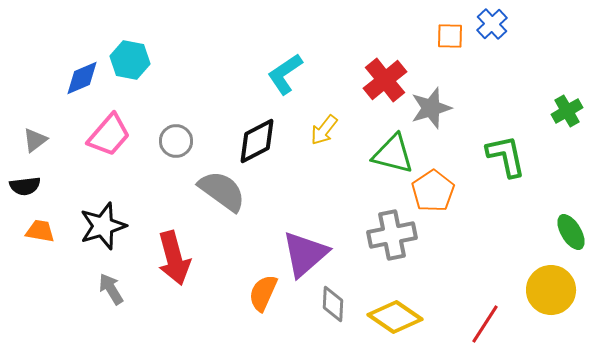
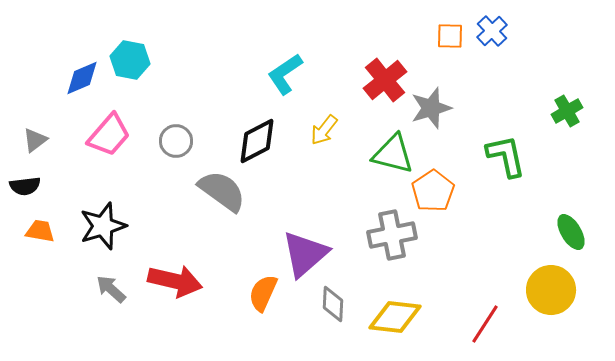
blue cross: moved 7 px down
red arrow: moved 1 px right, 23 px down; rotated 62 degrees counterclockwise
gray arrow: rotated 16 degrees counterclockwise
yellow diamond: rotated 28 degrees counterclockwise
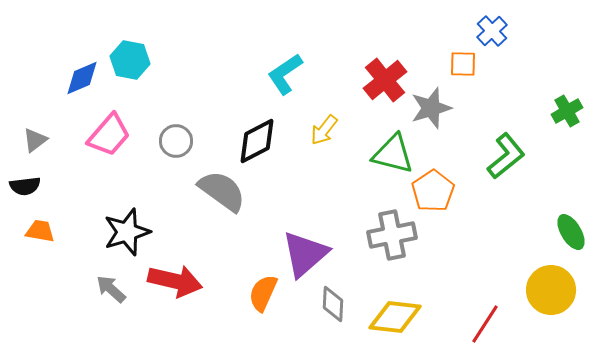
orange square: moved 13 px right, 28 px down
green L-shape: rotated 63 degrees clockwise
black star: moved 24 px right, 6 px down
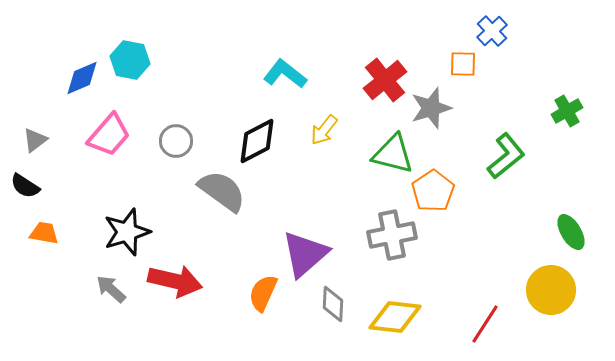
cyan L-shape: rotated 72 degrees clockwise
black semicircle: rotated 40 degrees clockwise
orange trapezoid: moved 4 px right, 2 px down
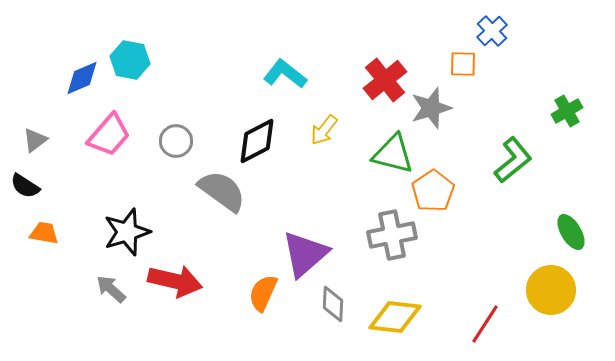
green L-shape: moved 7 px right, 4 px down
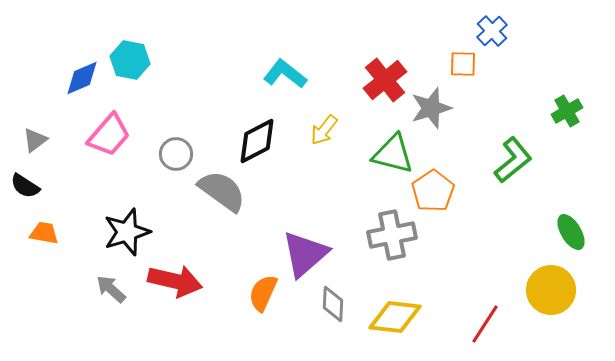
gray circle: moved 13 px down
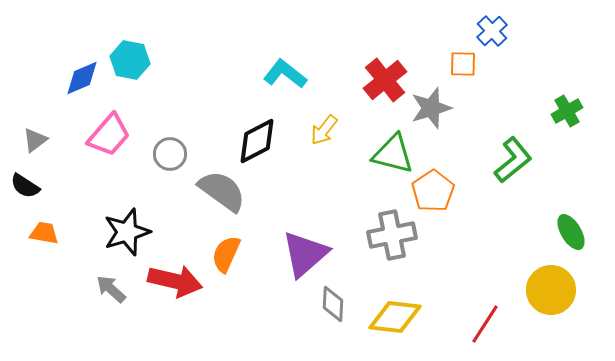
gray circle: moved 6 px left
orange semicircle: moved 37 px left, 39 px up
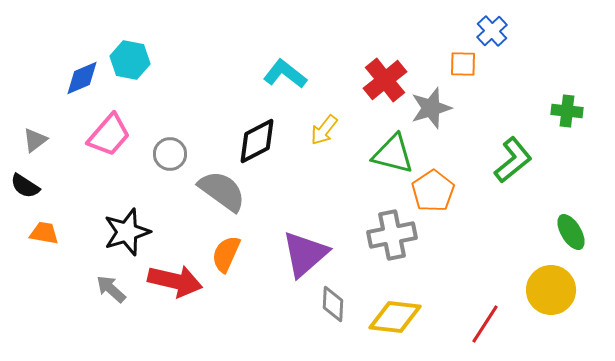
green cross: rotated 36 degrees clockwise
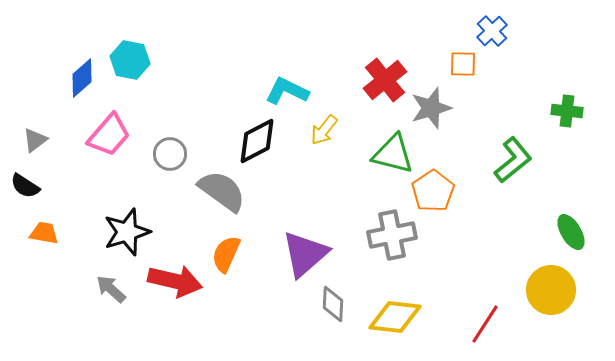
cyan L-shape: moved 2 px right, 17 px down; rotated 12 degrees counterclockwise
blue diamond: rotated 18 degrees counterclockwise
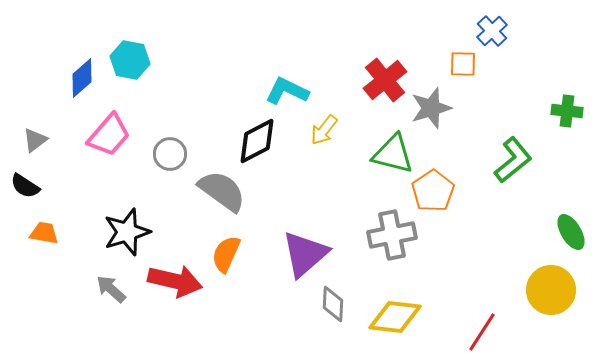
red line: moved 3 px left, 8 px down
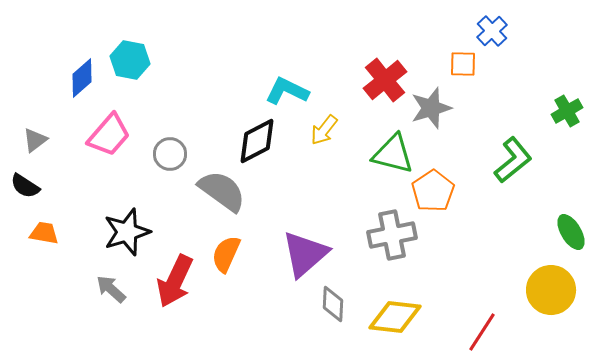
green cross: rotated 36 degrees counterclockwise
red arrow: rotated 102 degrees clockwise
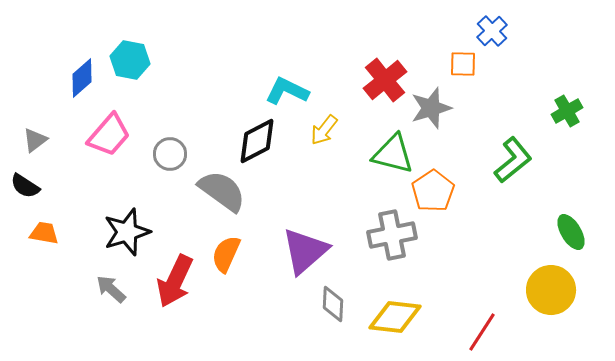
purple triangle: moved 3 px up
